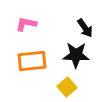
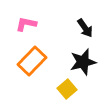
black star: moved 7 px right, 7 px down; rotated 16 degrees counterclockwise
orange rectangle: rotated 40 degrees counterclockwise
yellow square: moved 2 px down
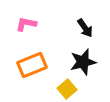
orange rectangle: moved 4 px down; rotated 24 degrees clockwise
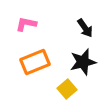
orange rectangle: moved 3 px right, 3 px up
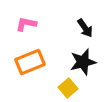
orange rectangle: moved 5 px left
yellow square: moved 1 px right, 1 px up
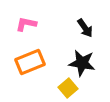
black star: moved 1 px left, 1 px down; rotated 24 degrees clockwise
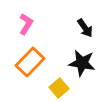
pink L-shape: rotated 110 degrees clockwise
orange rectangle: rotated 24 degrees counterclockwise
yellow square: moved 9 px left
